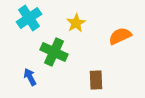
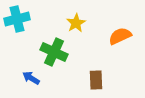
cyan cross: moved 12 px left, 1 px down; rotated 20 degrees clockwise
blue arrow: moved 1 px right, 1 px down; rotated 30 degrees counterclockwise
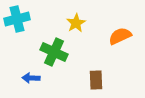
blue arrow: rotated 30 degrees counterclockwise
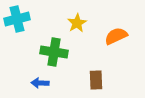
yellow star: moved 1 px right
orange semicircle: moved 4 px left
green cross: rotated 16 degrees counterclockwise
blue arrow: moved 9 px right, 5 px down
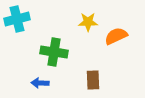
yellow star: moved 11 px right, 1 px up; rotated 30 degrees clockwise
brown rectangle: moved 3 px left
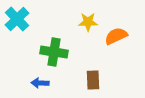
cyan cross: rotated 30 degrees counterclockwise
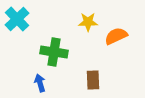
blue arrow: rotated 72 degrees clockwise
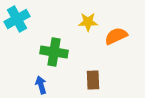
cyan cross: rotated 15 degrees clockwise
blue arrow: moved 1 px right, 2 px down
